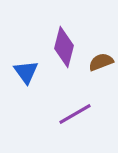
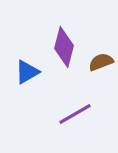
blue triangle: moved 1 px right; rotated 36 degrees clockwise
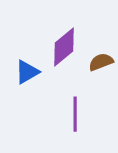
purple diamond: rotated 36 degrees clockwise
purple line: rotated 60 degrees counterclockwise
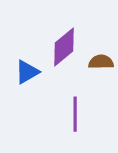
brown semicircle: rotated 20 degrees clockwise
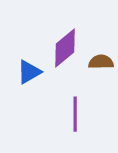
purple diamond: moved 1 px right, 1 px down
blue triangle: moved 2 px right
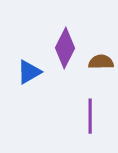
purple diamond: rotated 24 degrees counterclockwise
purple line: moved 15 px right, 2 px down
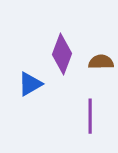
purple diamond: moved 3 px left, 6 px down; rotated 6 degrees counterclockwise
blue triangle: moved 1 px right, 12 px down
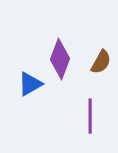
purple diamond: moved 2 px left, 5 px down
brown semicircle: rotated 120 degrees clockwise
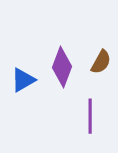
purple diamond: moved 2 px right, 8 px down
blue triangle: moved 7 px left, 4 px up
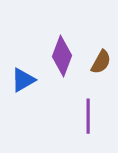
purple diamond: moved 11 px up
purple line: moved 2 px left
